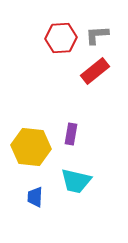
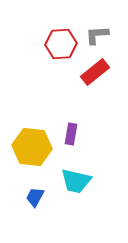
red hexagon: moved 6 px down
red rectangle: moved 1 px down
yellow hexagon: moved 1 px right
blue trapezoid: rotated 25 degrees clockwise
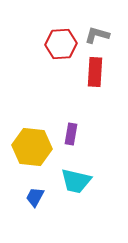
gray L-shape: rotated 20 degrees clockwise
red rectangle: rotated 48 degrees counterclockwise
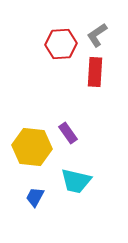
gray L-shape: rotated 50 degrees counterclockwise
purple rectangle: moved 3 px left, 1 px up; rotated 45 degrees counterclockwise
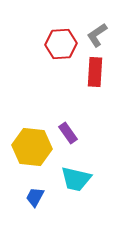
cyan trapezoid: moved 2 px up
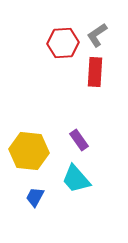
red hexagon: moved 2 px right, 1 px up
purple rectangle: moved 11 px right, 7 px down
yellow hexagon: moved 3 px left, 4 px down
cyan trapezoid: rotated 36 degrees clockwise
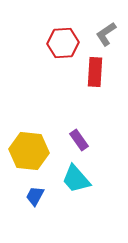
gray L-shape: moved 9 px right, 1 px up
blue trapezoid: moved 1 px up
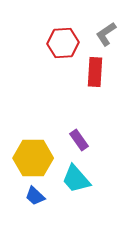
yellow hexagon: moved 4 px right, 7 px down; rotated 6 degrees counterclockwise
blue trapezoid: rotated 75 degrees counterclockwise
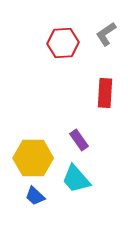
red rectangle: moved 10 px right, 21 px down
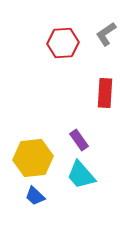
yellow hexagon: rotated 6 degrees counterclockwise
cyan trapezoid: moved 5 px right, 4 px up
